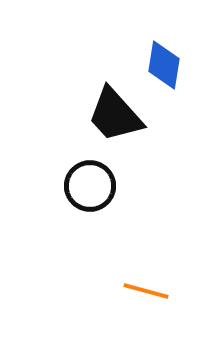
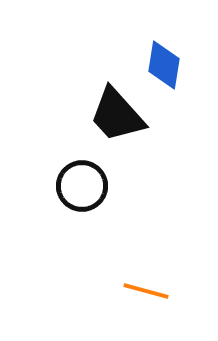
black trapezoid: moved 2 px right
black circle: moved 8 px left
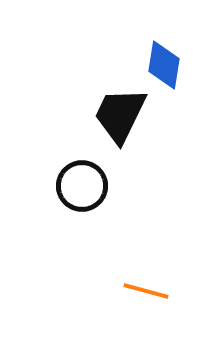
black trapezoid: moved 3 px right; rotated 68 degrees clockwise
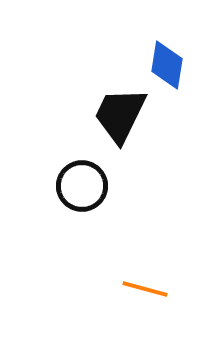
blue diamond: moved 3 px right
orange line: moved 1 px left, 2 px up
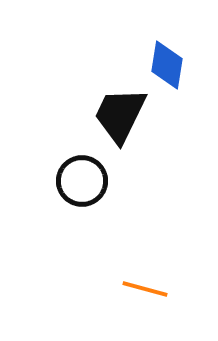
black circle: moved 5 px up
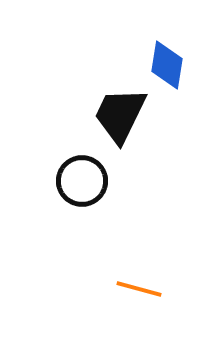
orange line: moved 6 px left
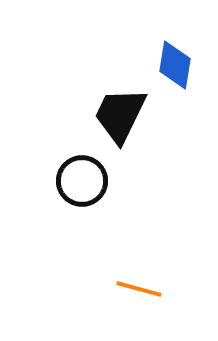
blue diamond: moved 8 px right
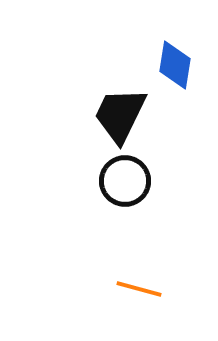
black circle: moved 43 px right
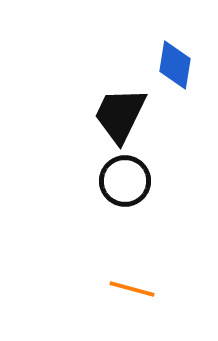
orange line: moved 7 px left
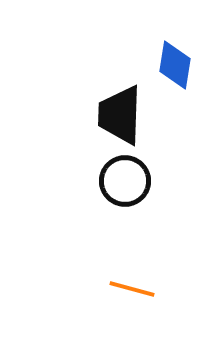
black trapezoid: rotated 24 degrees counterclockwise
